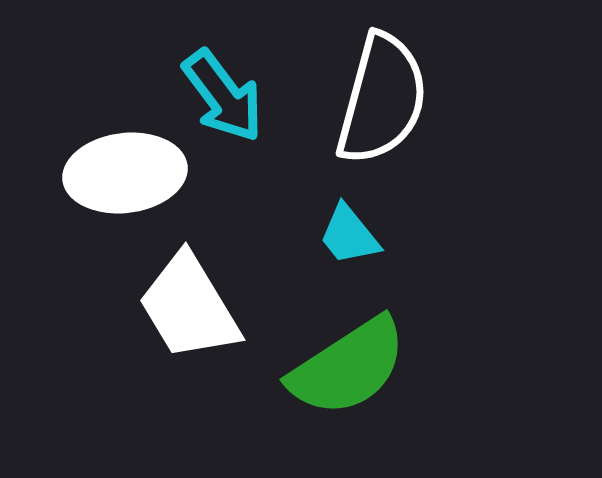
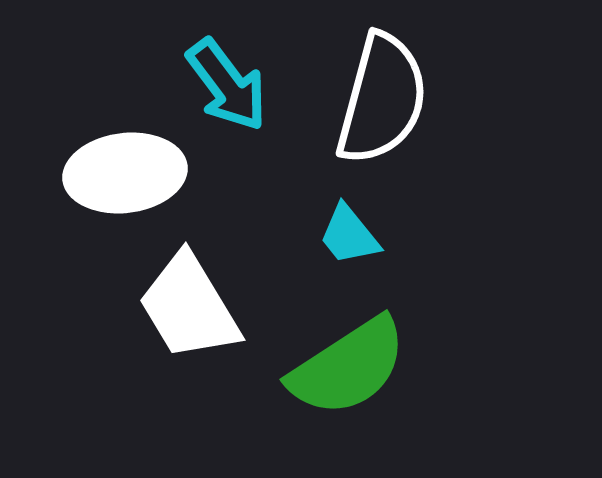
cyan arrow: moved 4 px right, 11 px up
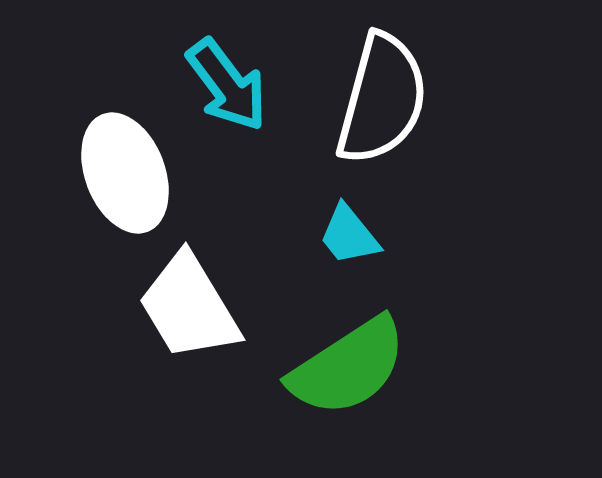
white ellipse: rotated 76 degrees clockwise
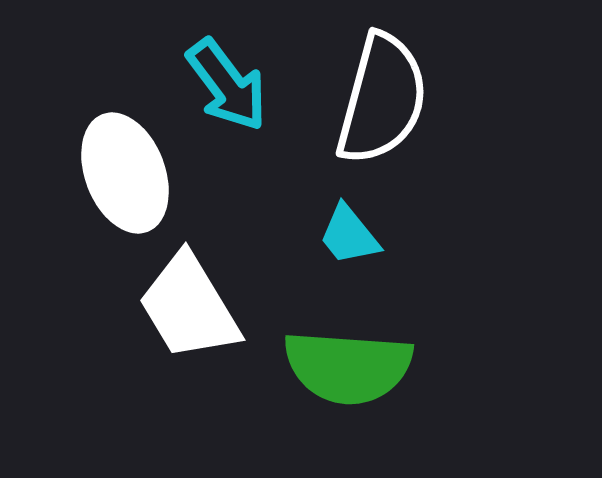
green semicircle: rotated 37 degrees clockwise
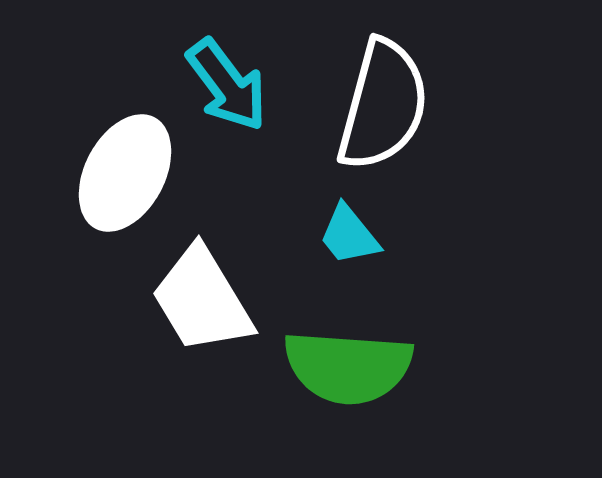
white semicircle: moved 1 px right, 6 px down
white ellipse: rotated 49 degrees clockwise
white trapezoid: moved 13 px right, 7 px up
